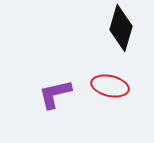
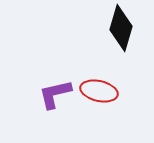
red ellipse: moved 11 px left, 5 px down
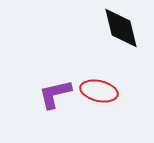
black diamond: rotated 30 degrees counterclockwise
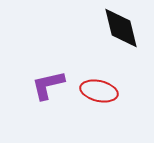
purple L-shape: moved 7 px left, 9 px up
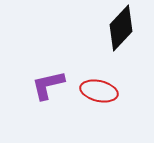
black diamond: rotated 57 degrees clockwise
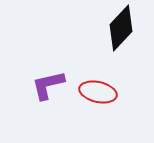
red ellipse: moved 1 px left, 1 px down
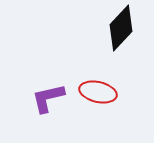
purple L-shape: moved 13 px down
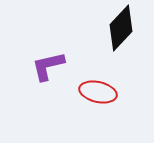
purple L-shape: moved 32 px up
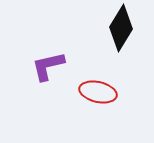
black diamond: rotated 12 degrees counterclockwise
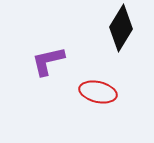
purple L-shape: moved 5 px up
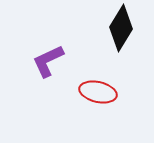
purple L-shape: rotated 12 degrees counterclockwise
